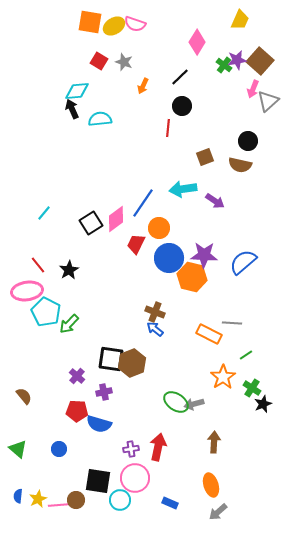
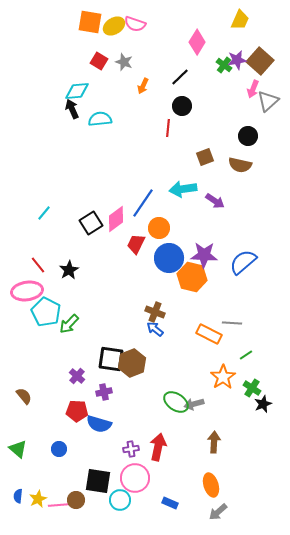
black circle at (248, 141): moved 5 px up
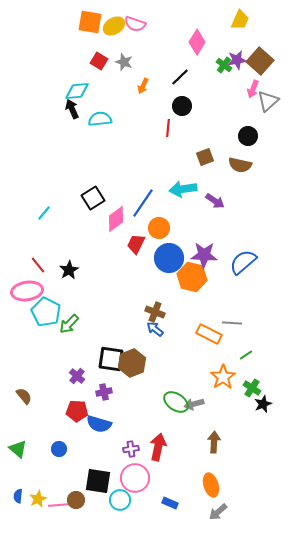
black square at (91, 223): moved 2 px right, 25 px up
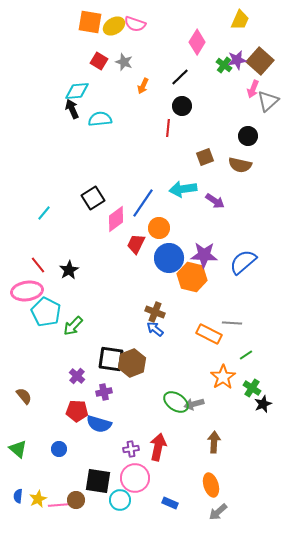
green arrow at (69, 324): moved 4 px right, 2 px down
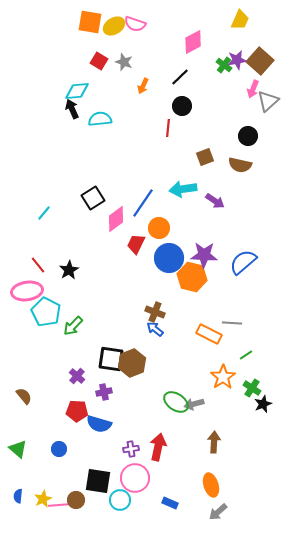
pink diamond at (197, 42): moved 4 px left; rotated 30 degrees clockwise
yellow star at (38, 499): moved 5 px right
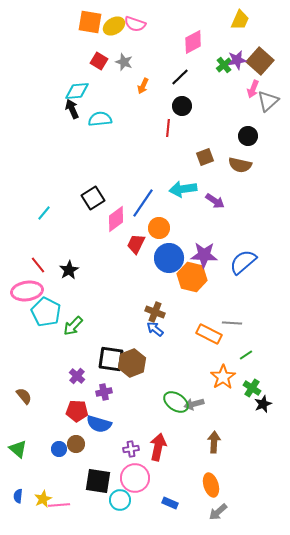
green cross at (224, 65): rotated 14 degrees clockwise
brown circle at (76, 500): moved 56 px up
